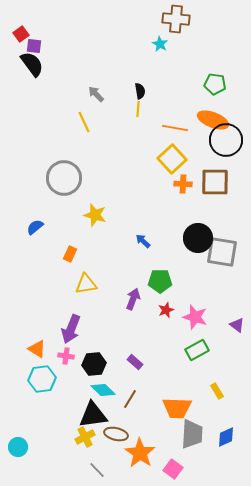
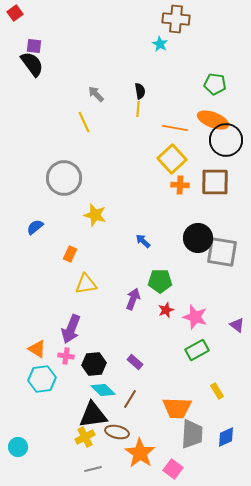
red square at (21, 34): moved 6 px left, 21 px up
orange cross at (183, 184): moved 3 px left, 1 px down
brown ellipse at (116, 434): moved 1 px right, 2 px up
gray line at (97, 470): moved 4 px left, 1 px up; rotated 60 degrees counterclockwise
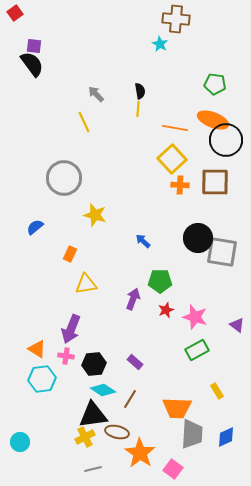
cyan diamond at (103, 390): rotated 10 degrees counterclockwise
cyan circle at (18, 447): moved 2 px right, 5 px up
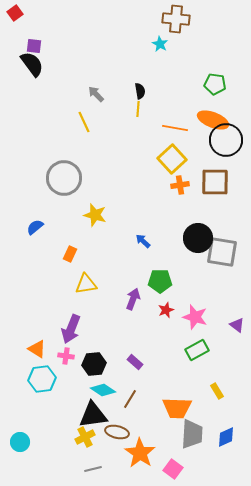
orange cross at (180, 185): rotated 12 degrees counterclockwise
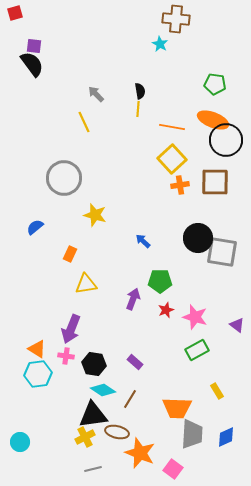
red square at (15, 13): rotated 21 degrees clockwise
orange line at (175, 128): moved 3 px left, 1 px up
black hexagon at (94, 364): rotated 15 degrees clockwise
cyan hexagon at (42, 379): moved 4 px left, 5 px up
orange star at (140, 453): rotated 12 degrees counterclockwise
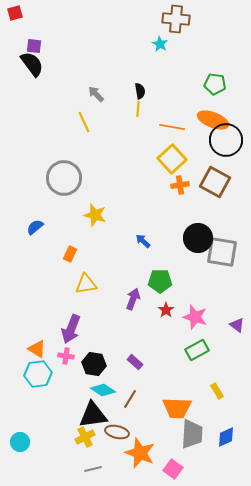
brown square at (215, 182): rotated 28 degrees clockwise
red star at (166, 310): rotated 14 degrees counterclockwise
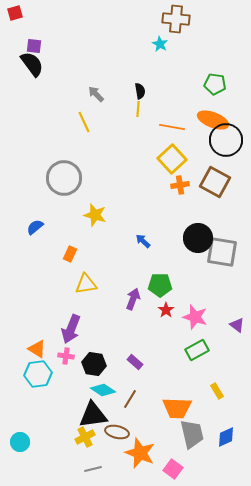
green pentagon at (160, 281): moved 4 px down
gray trapezoid at (192, 434): rotated 16 degrees counterclockwise
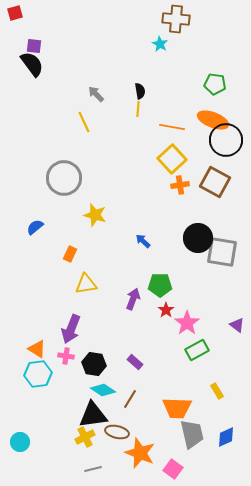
pink star at (195, 317): moved 8 px left, 6 px down; rotated 20 degrees clockwise
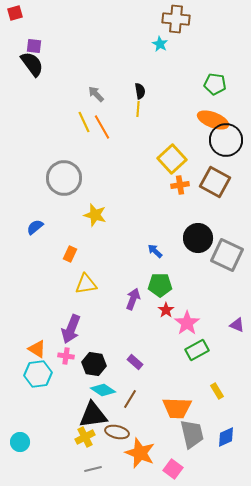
orange line at (172, 127): moved 70 px left; rotated 50 degrees clockwise
blue arrow at (143, 241): moved 12 px right, 10 px down
gray square at (222, 252): moved 5 px right, 3 px down; rotated 16 degrees clockwise
purple triangle at (237, 325): rotated 14 degrees counterclockwise
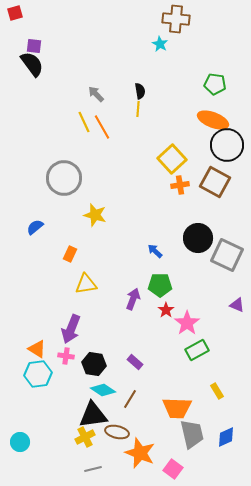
black circle at (226, 140): moved 1 px right, 5 px down
purple triangle at (237, 325): moved 20 px up
